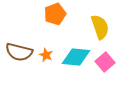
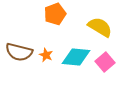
yellow semicircle: rotated 40 degrees counterclockwise
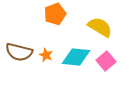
pink square: moved 1 px right, 1 px up
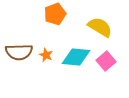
brown semicircle: rotated 16 degrees counterclockwise
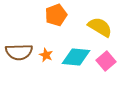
orange pentagon: moved 1 px right, 1 px down
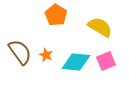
orange pentagon: rotated 20 degrees counterclockwise
brown semicircle: moved 1 px right; rotated 124 degrees counterclockwise
cyan diamond: moved 5 px down
pink square: rotated 18 degrees clockwise
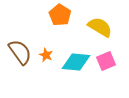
orange pentagon: moved 4 px right
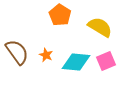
brown semicircle: moved 3 px left
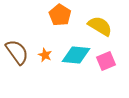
yellow semicircle: moved 1 px up
orange star: moved 1 px left
cyan diamond: moved 7 px up
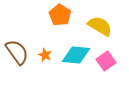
pink square: rotated 12 degrees counterclockwise
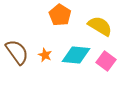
pink square: rotated 18 degrees counterclockwise
